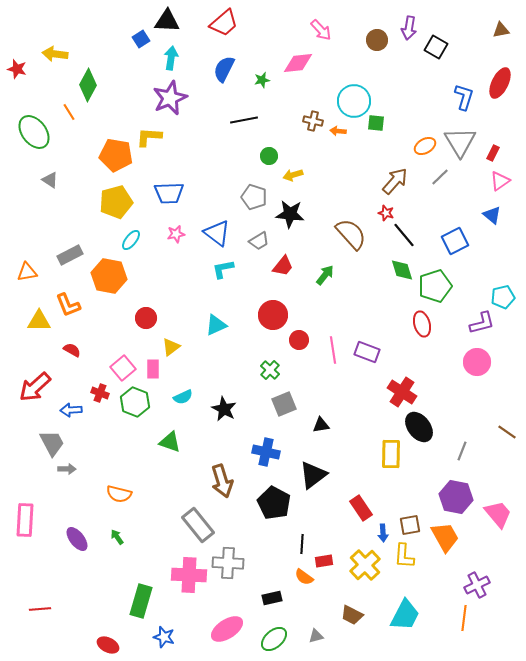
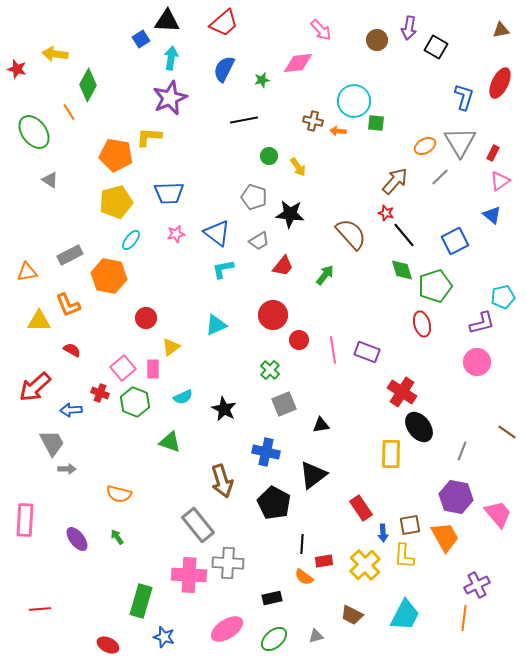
yellow arrow at (293, 175): moved 5 px right, 8 px up; rotated 108 degrees counterclockwise
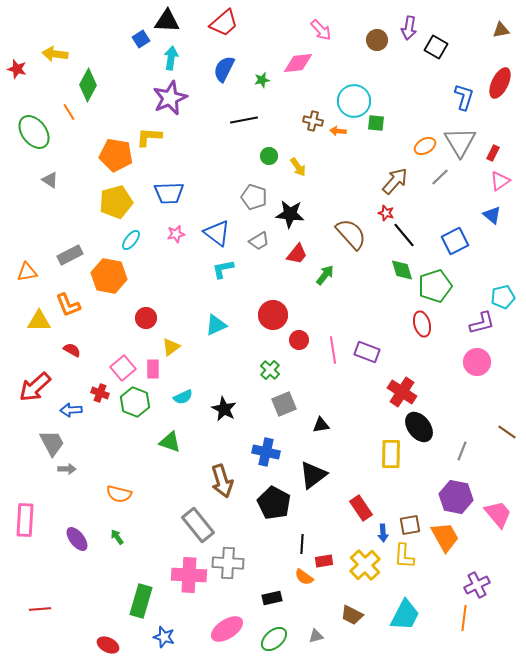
red trapezoid at (283, 266): moved 14 px right, 12 px up
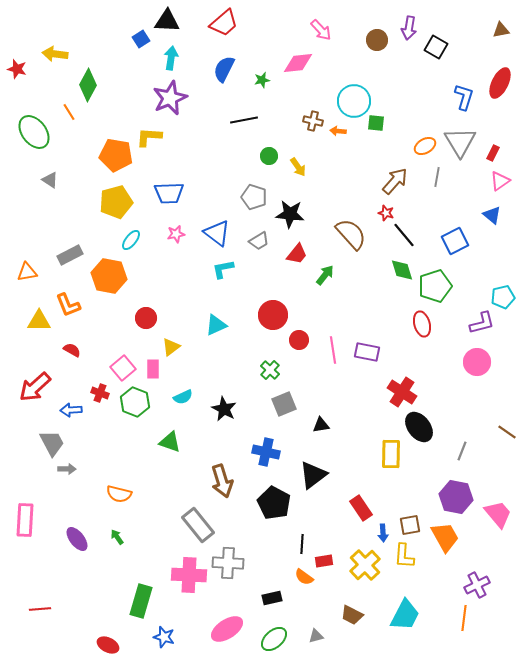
gray line at (440, 177): moved 3 px left; rotated 36 degrees counterclockwise
purple rectangle at (367, 352): rotated 10 degrees counterclockwise
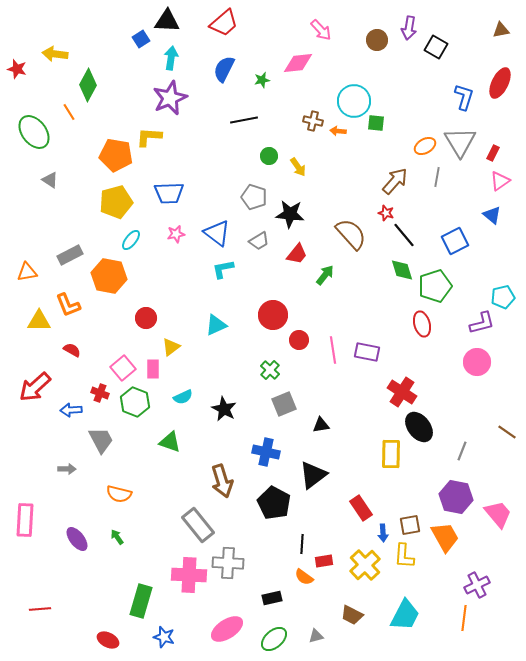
gray trapezoid at (52, 443): moved 49 px right, 3 px up
red ellipse at (108, 645): moved 5 px up
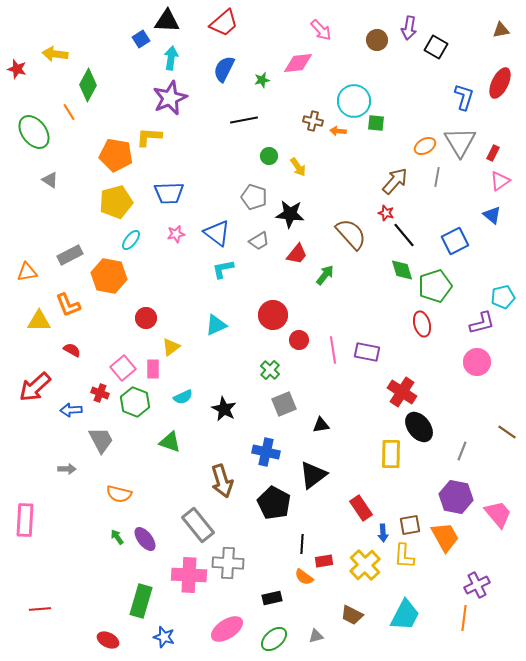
purple ellipse at (77, 539): moved 68 px right
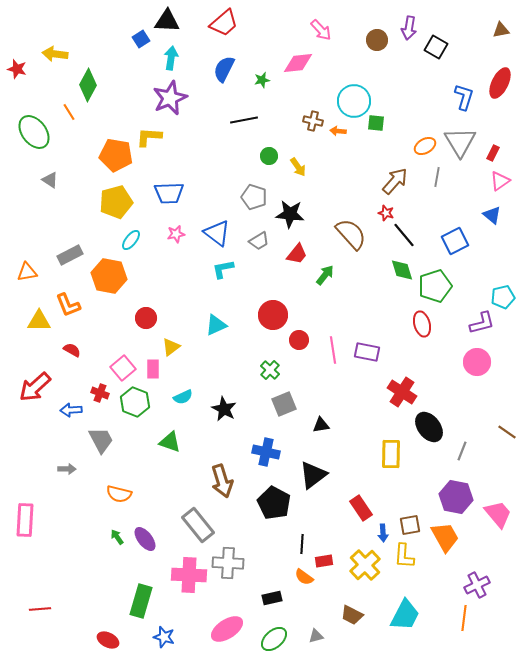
black ellipse at (419, 427): moved 10 px right
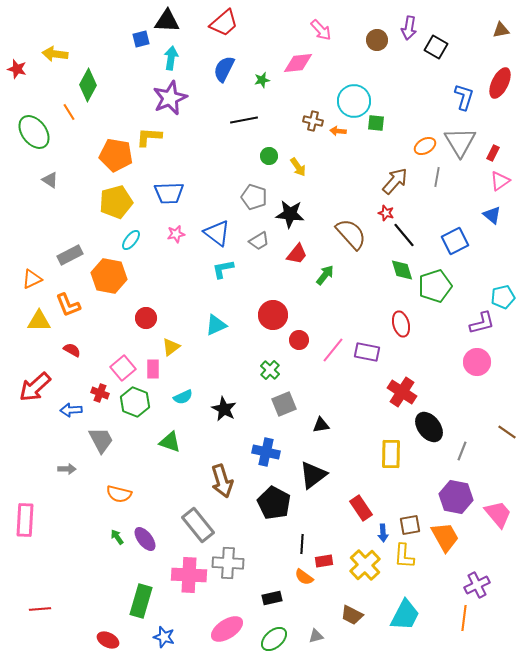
blue square at (141, 39): rotated 18 degrees clockwise
orange triangle at (27, 272): moved 5 px right, 7 px down; rotated 15 degrees counterclockwise
red ellipse at (422, 324): moved 21 px left
pink line at (333, 350): rotated 48 degrees clockwise
